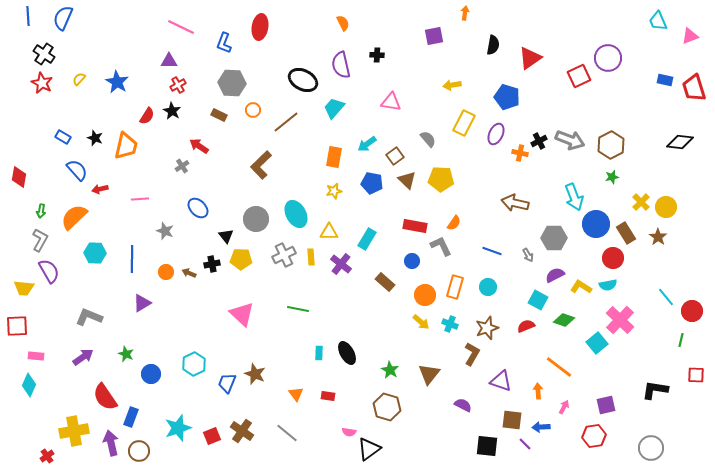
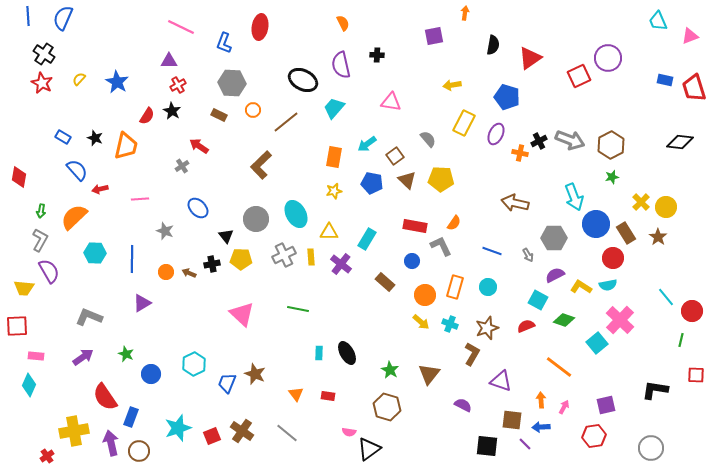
orange arrow at (538, 391): moved 3 px right, 9 px down
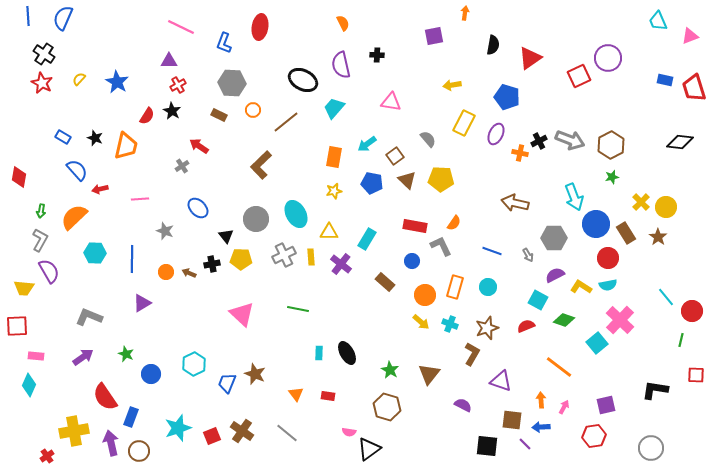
red circle at (613, 258): moved 5 px left
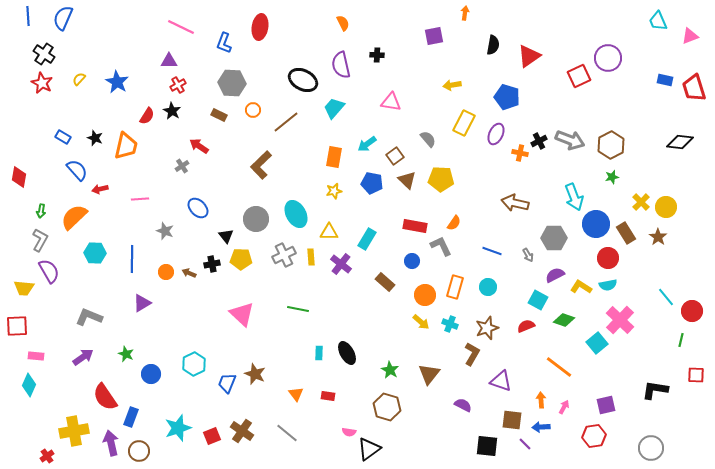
red triangle at (530, 58): moved 1 px left, 2 px up
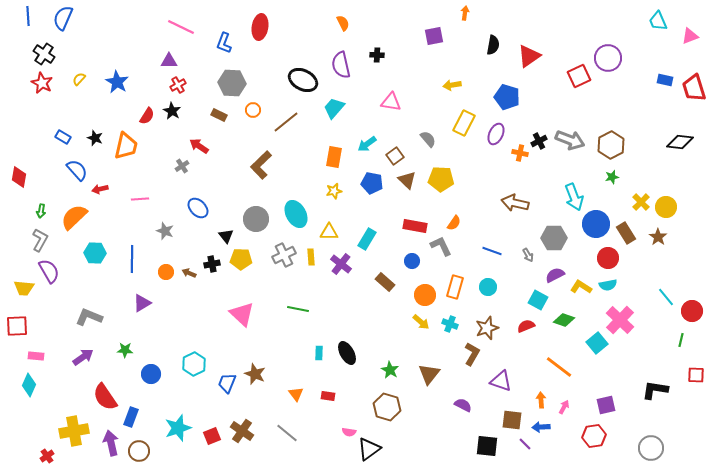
green star at (126, 354): moved 1 px left, 4 px up; rotated 21 degrees counterclockwise
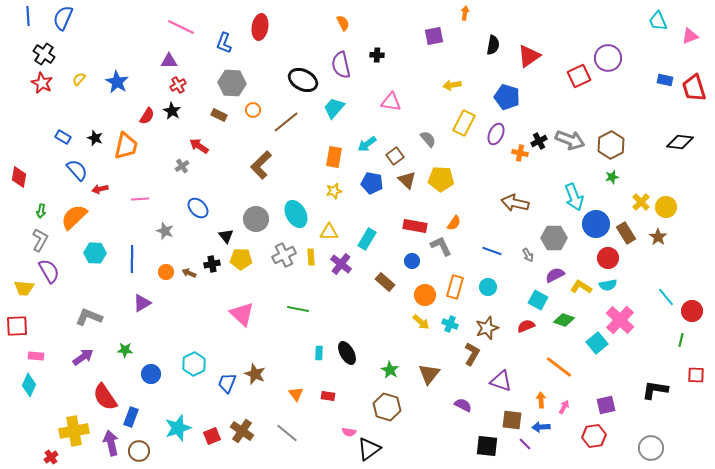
red cross at (47, 456): moved 4 px right, 1 px down
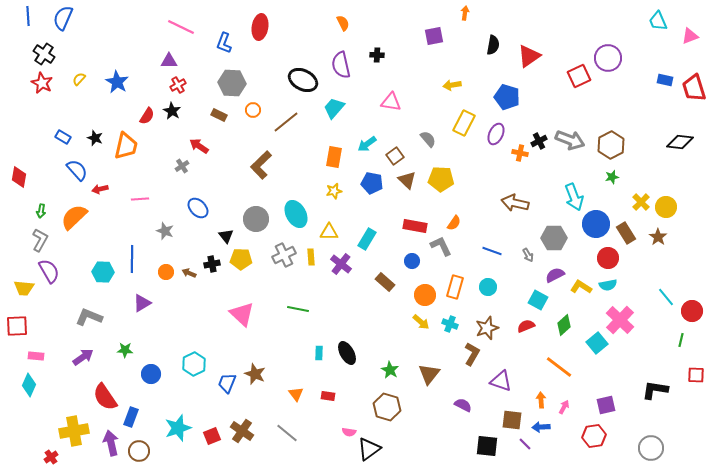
cyan hexagon at (95, 253): moved 8 px right, 19 px down
green diamond at (564, 320): moved 5 px down; rotated 60 degrees counterclockwise
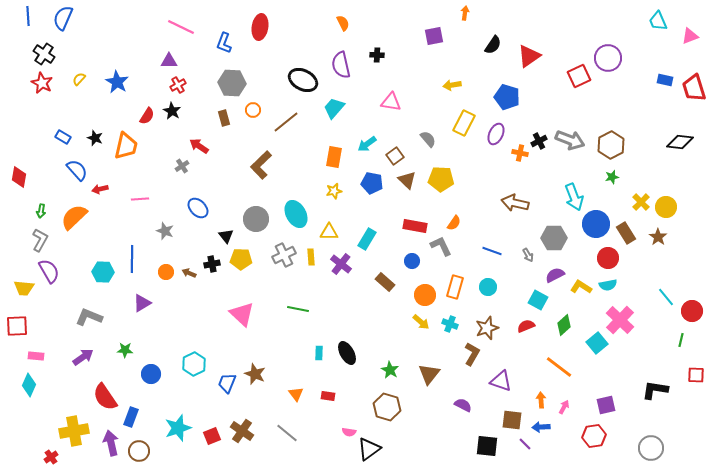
black semicircle at (493, 45): rotated 24 degrees clockwise
brown rectangle at (219, 115): moved 5 px right, 3 px down; rotated 49 degrees clockwise
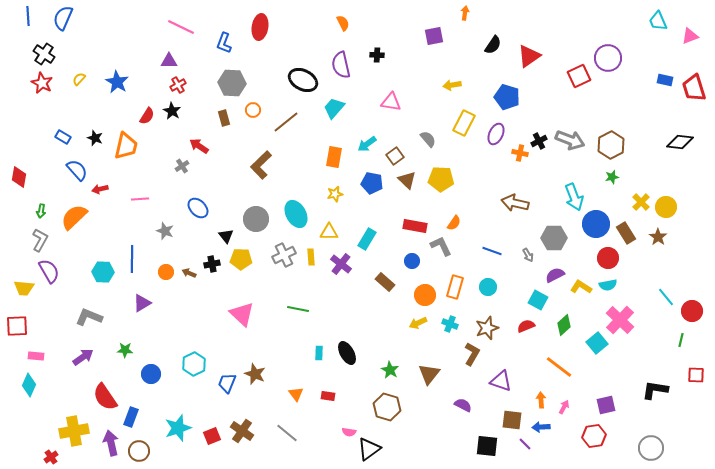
yellow star at (334, 191): moved 1 px right, 3 px down
yellow arrow at (421, 322): moved 3 px left, 1 px down; rotated 114 degrees clockwise
